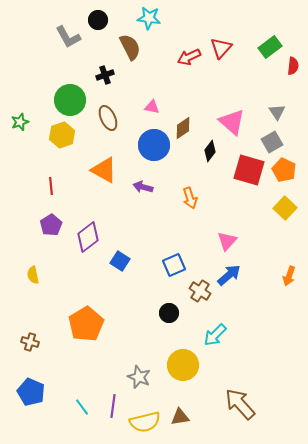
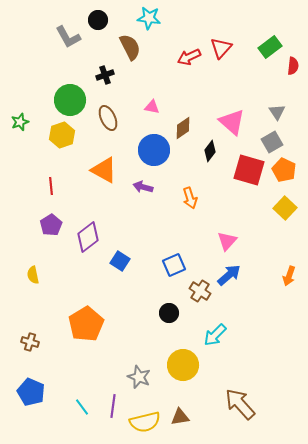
blue circle at (154, 145): moved 5 px down
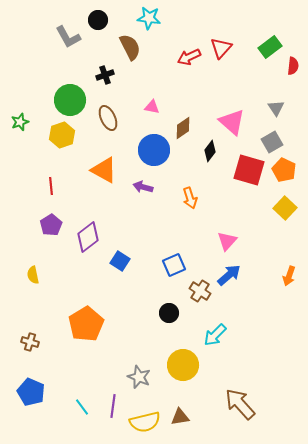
gray triangle at (277, 112): moved 1 px left, 4 px up
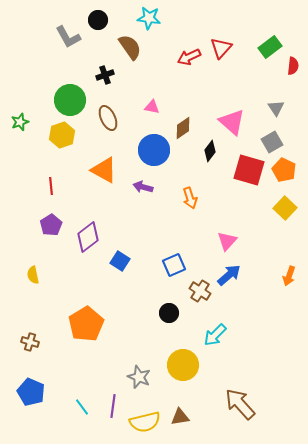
brown semicircle at (130, 47): rotated 8 degrees counterclockwise
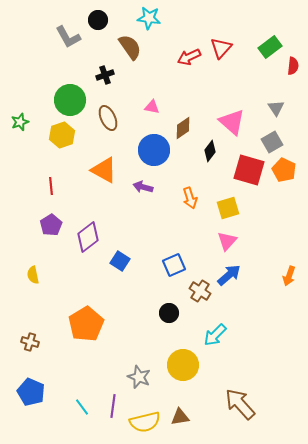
yellow square at (285, 208): moved 57 px left; rotated 30 degrees clockwise
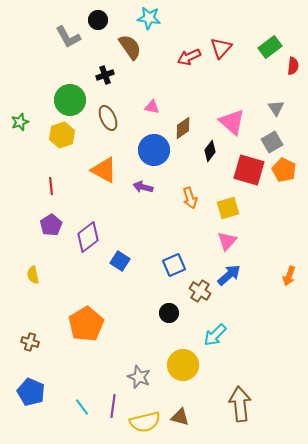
brown arrow at (240, 404): rotated 36 degrees clockwise
brown triangle at (180, 417): rotated 24 degrees clockwise
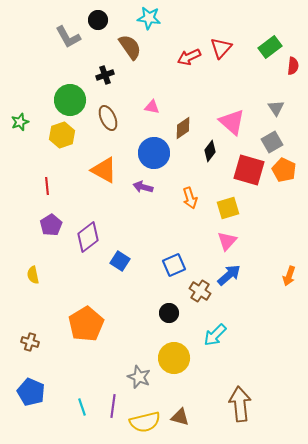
blue circle at (154, 150): moved 3 px down
red line at (51, 186): moved 4 px left
yellow circle at (183, 365): moved 9 px left, 7 px up
cyan line at (82, 407): rotated 18 degrees clockwise
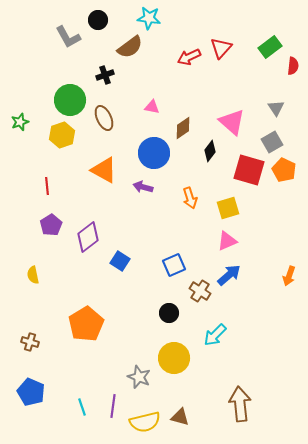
brown semicircle at (130, 47): rotated 88 degrees clockwise
brown ellipse at (108, 118): moved 4 px left
pink triangle at (227, 241): rotated 25 degrees clockwise
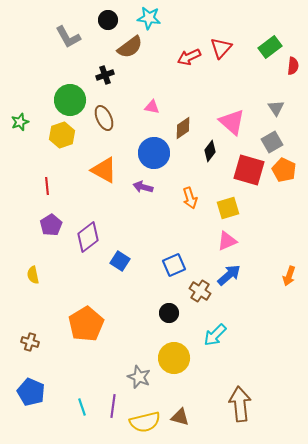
black circle at (98, 20): moved 10 px right
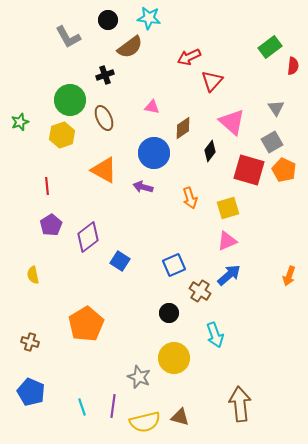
red triangle at (221, 48): moved 9 px left, 33 px down
cyan arrow at (215, 335): rotated 65 degrees counterclockwise
